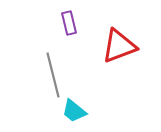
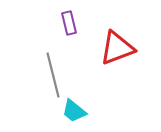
red triangle: moved 2 px left, 2 px down
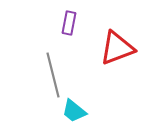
purple rectangle: rotated 25 degrees clockwise
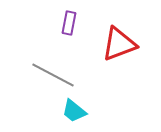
red triangle: moved 2 px right, 4 px up
gray line: rotated 48 degrees counterclockwise
